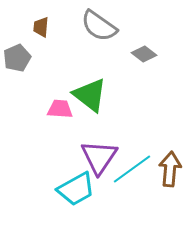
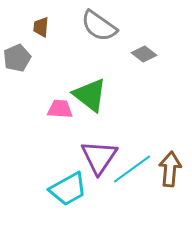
cyan trapezoid: moved 8 px left
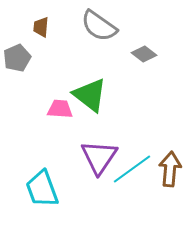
cyan trapezoid: moved 26 px left; rotated 99 degrees clockwise
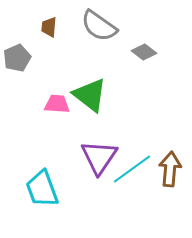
brown trapezoid: moved 8 px right
gray diamond: moved 2 px up
pink trapezoid: moved 3 px left, 5 px up
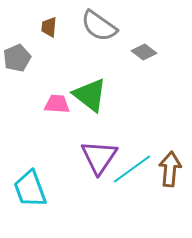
cyan trapezoid: moved 12 px left
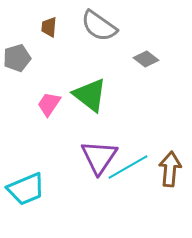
gray diamond: moved 2 px right, 7 px down
gray pentagon: rotated 8 degrees clockwise
pink trapezoid: moved 8 px left; rotated 60 degrees counterclockwise
cyan line: moved 4 px left, 2 px up; rotated 6 degrees clockwise
cyan trapezoid: moved 4 px left; rotated 93 degrees counterclockwise
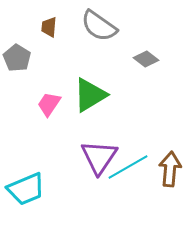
gray pentagon: rotated 24 degrees counterclockwise
green triangle: rotated 51 degrees clockwise
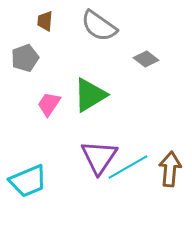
brown trapezoid: moved 4 px left, 6 px up
gray pentagon: moved 8 px right; rotated 20 degrees clockwise
cyan trapezoid: moved 2 px right, 8 px up
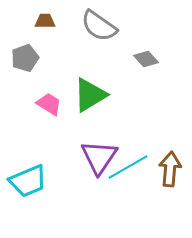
brown trapezoid: rotated 85 degrees clockwise
gray diamond: rotated 10 degrees clockwise
pink trapezoid: rotated 88 degrees clockwise
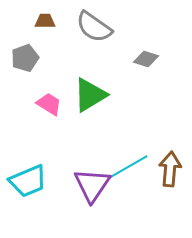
gray semicircle: moved 5 px left, 1 px down
gray diamond: rotated 30 degrees counterclockwise
purple triangle: moved 7 px left, 28 px down
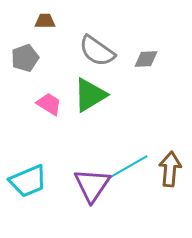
gray semicircle: moved 3 px right, 24 px down
gray diamond: rotated 20 degrees counterclockwise
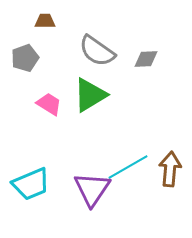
cyan trapezoid: moved 3 px right, 3 px down
purple triangle: moved 4 px down
